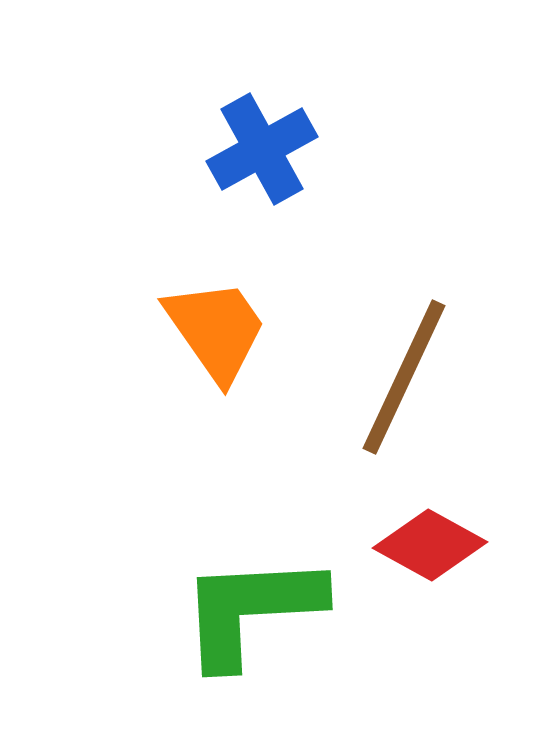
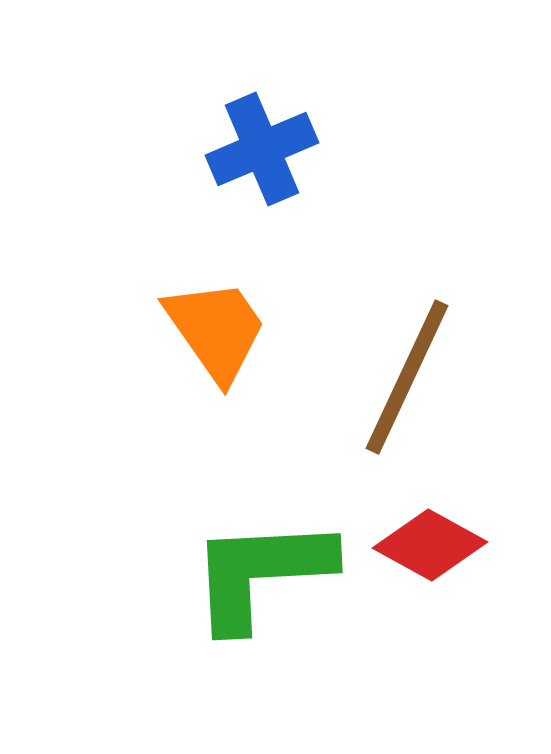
blue cross: rotated 6 degrees clockwise
brown line: moved 3 px right
green L-shape: moved 10 px right, 37 px up
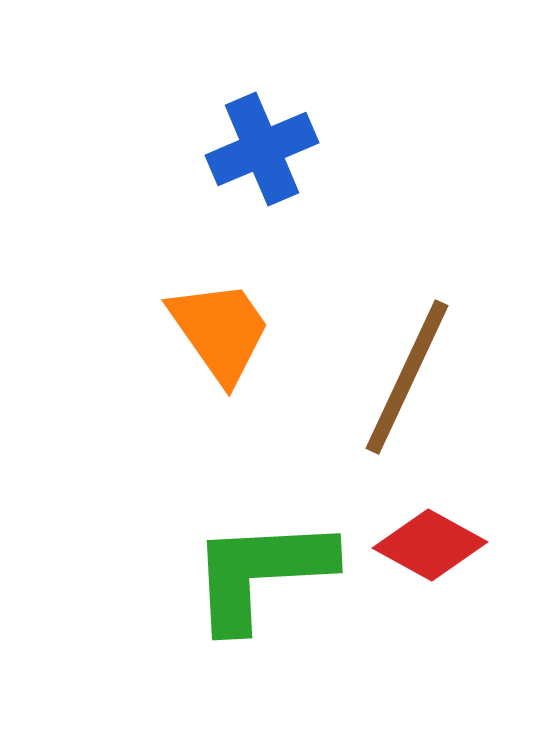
orange trapezoid: moved 4 px right, 1 px down
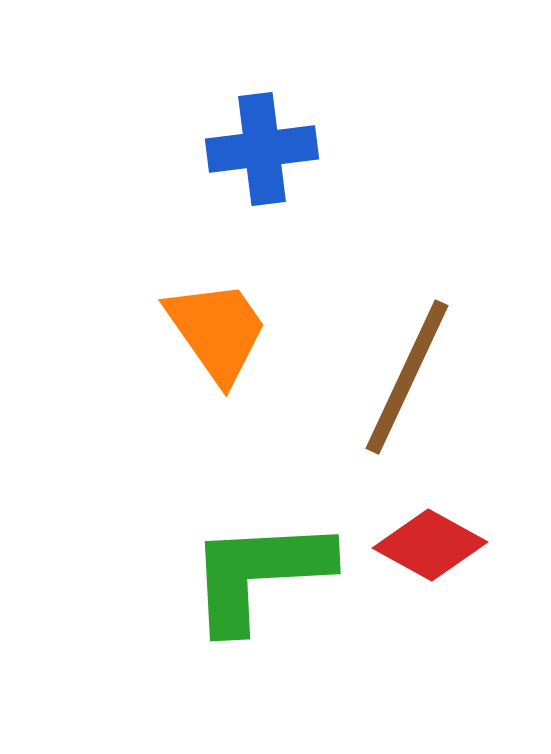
blue cross: rotated 16 degrees clockwise
orange trapezoid: moved 3 px left
green L-shape: moved 2 px left, 1 px down
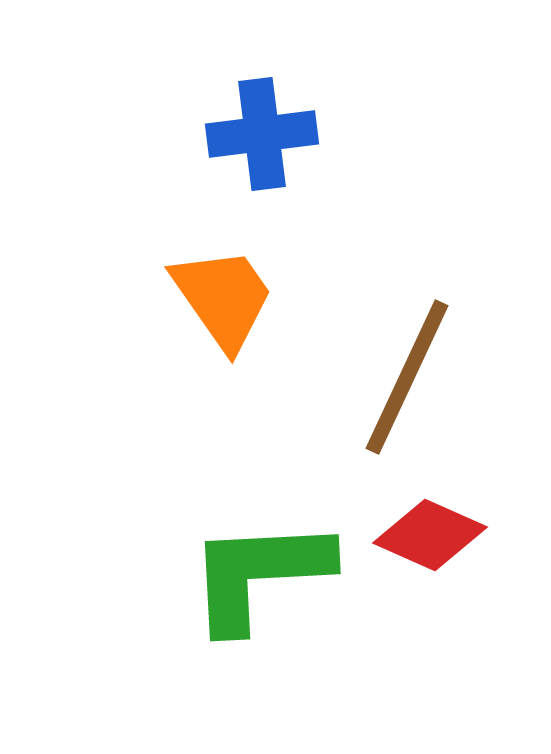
blue cross: moved 15 px up
orange trapezoid: moved 6 px right, 33 px up
red diamond: moved 10 px up; rotated 5 degrees counterclockwise
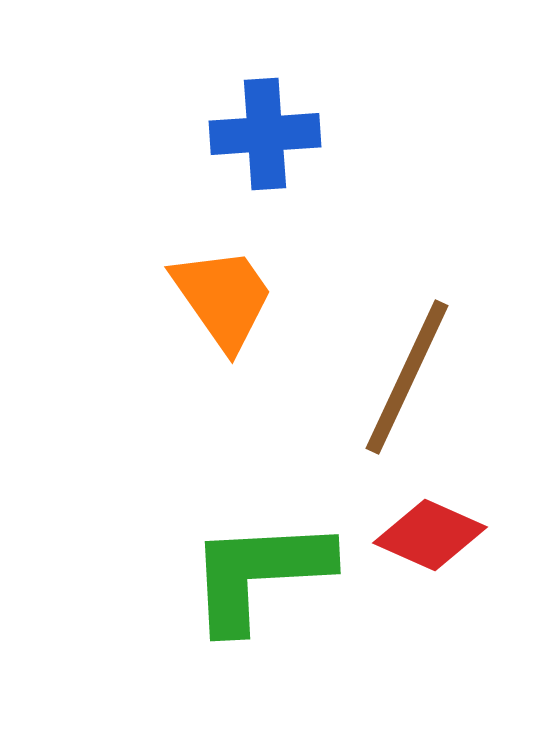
blue cross: moved 3 px right; rotated 3 degrees clockwise
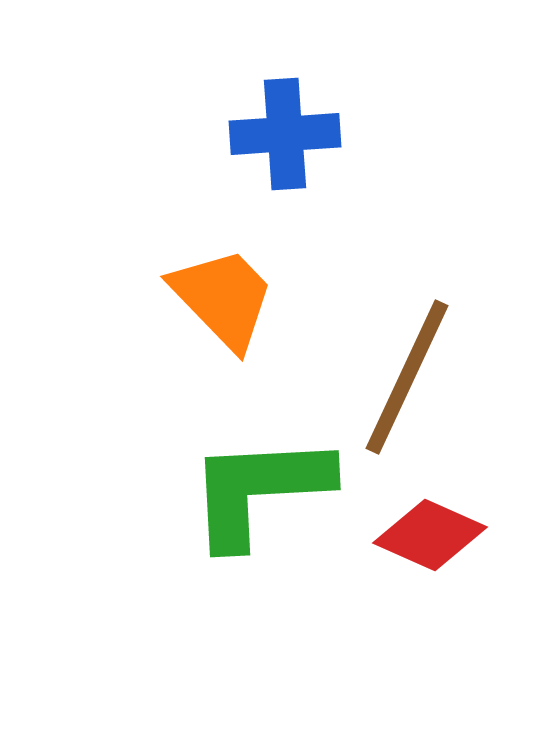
blue cross: moved 20 px right
orange trapezoid: rotated 9 degrees counterclockwise
green L-shape: moved 84 px up
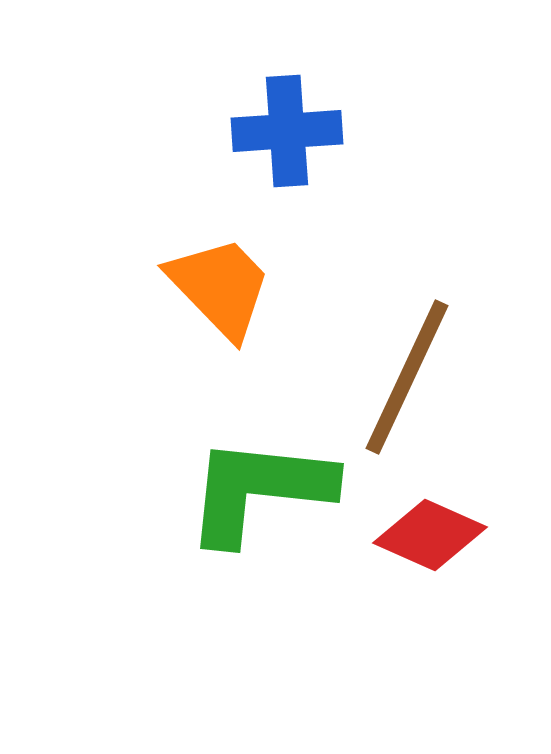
blue cross: moved 2 px right, 3 px up
orange trapezoid: moved 3 px left, 11 px up
green L-shape: rotated 9 degrees clockwise
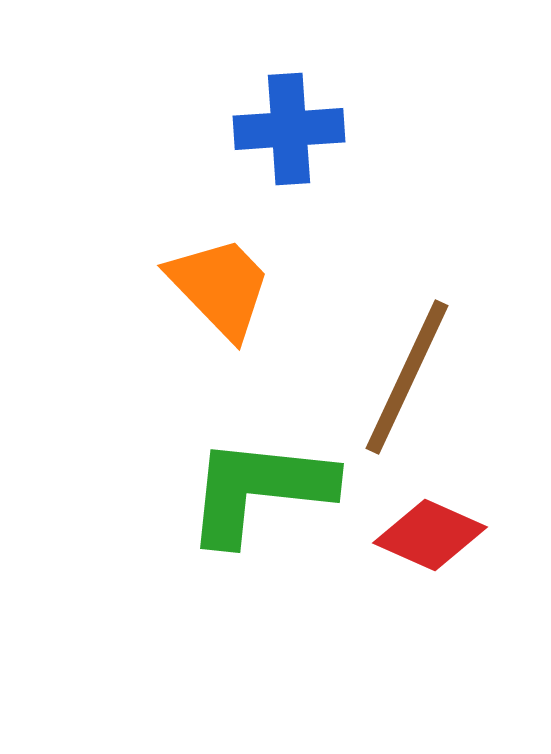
blue cross: moved 2 px right, 2 px up
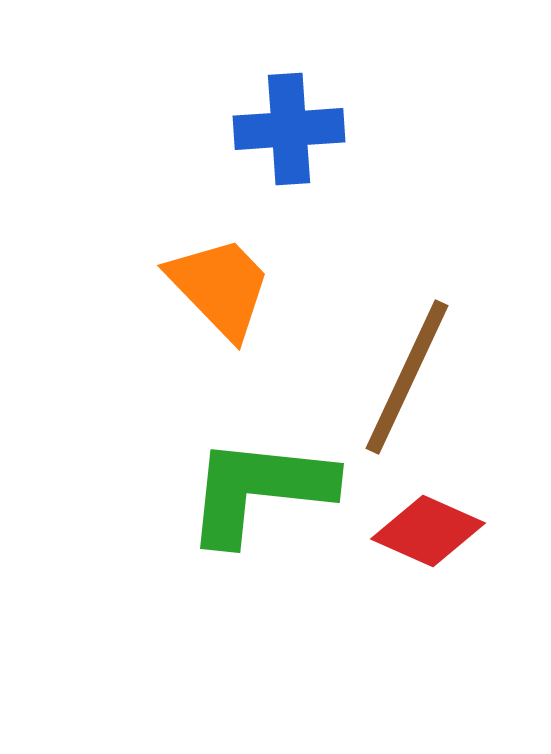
red diamond: moved 2 px left, 4 px up
